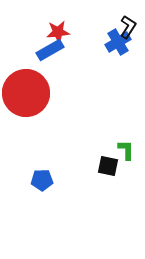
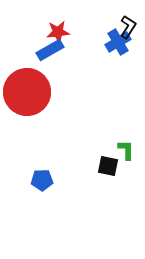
red circle: moved 1 px right, 1 px up
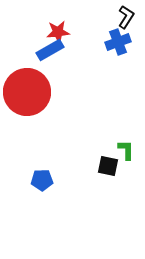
black L-shape: moved 2 px left, 10 px up
blue cross: rotated 10 degrees clockwise
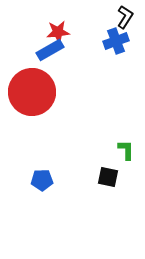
black L-shape: moved 1 px left
blue cross: moved 2 px left, 1 px up
red circle: moved 5 px right
black square: moved 11 px down
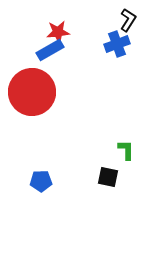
black L-shape: moved 3 px right, 3 px down
blue cross: moved 1 px right, 3 px down
blue pentagon: moved 1 px left, 1 px down
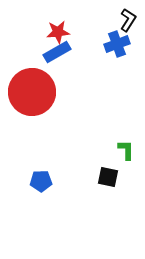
blue rectangle: moved 7 px right, 2 px down
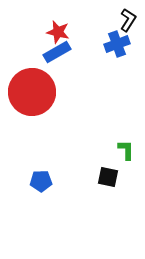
red star: rotated 20 degrees clockwise
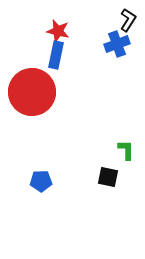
red star: moved 1 px up
blue rectangle: moved 1 px left, 3 px down; rotated 48 degrees counterclockwise
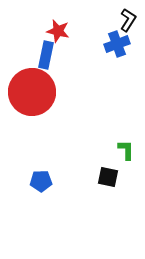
blue rectangle: moved 10 px left
